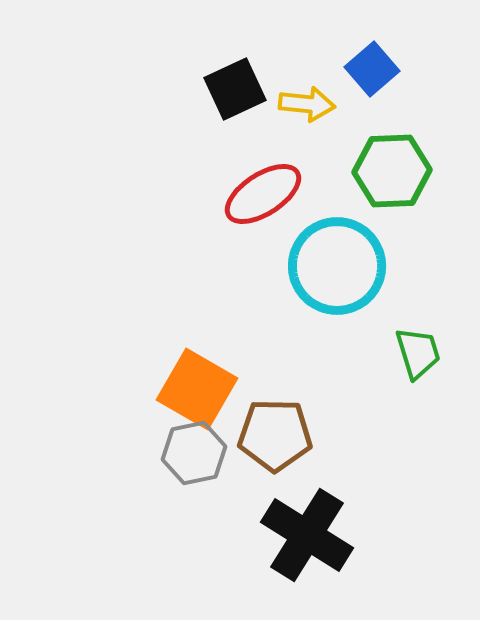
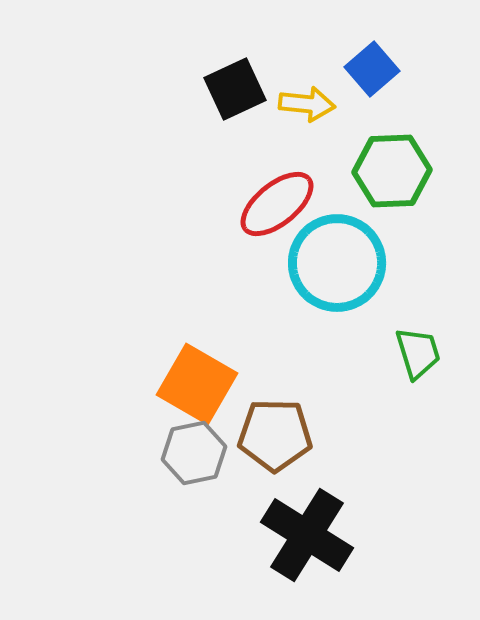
red ellipse: moved 14 px right, 10 px down; rotated 6 degrees counterclockwise
cyan circle: moved 3 px up
orange square: moved 5 px up
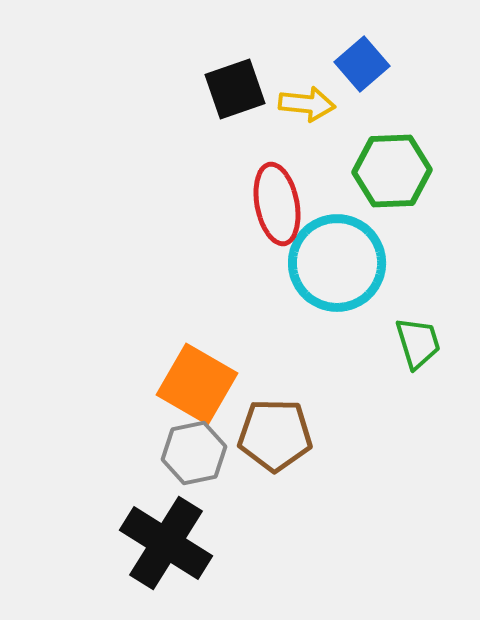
blue square: moved 10 px left, 5 px up
black square: rotated 6 degrees clockwise
red ellipse: rotated 62 degrees counterclockwise
green trapezoid: moved 10 px up
black cross: moved 141 px left, 8 px down
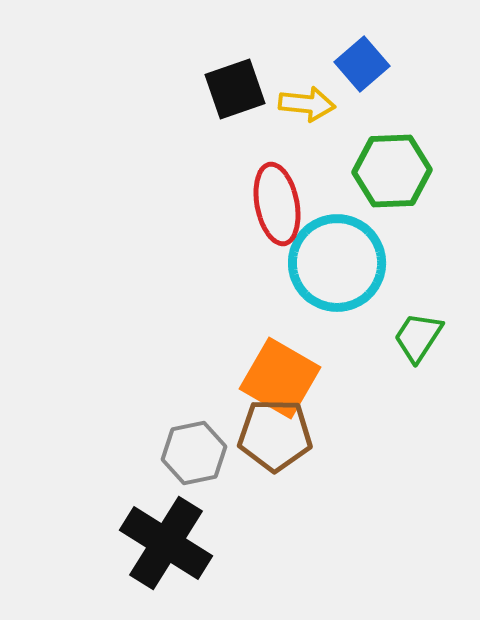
green trapezoid: moved 6 px up; rotated 130 degrees counterclockwise
orange square: moved 83 px right, 6 px up
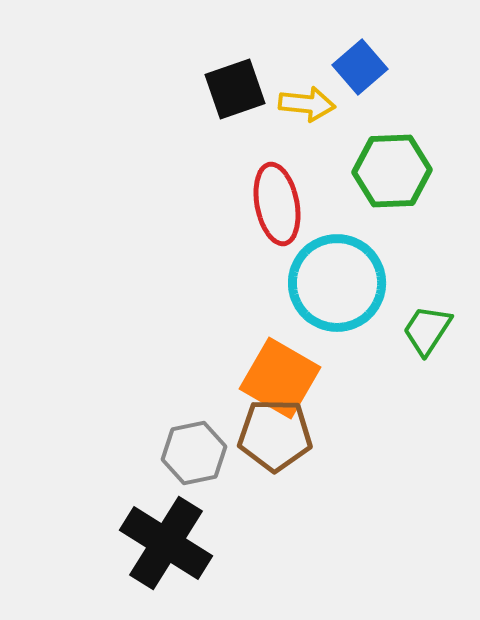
blue square: moved 2 px left, 3 px down
cyan circle: moved 20 px down
green trapezoid: moved 9 px right, 7 px up
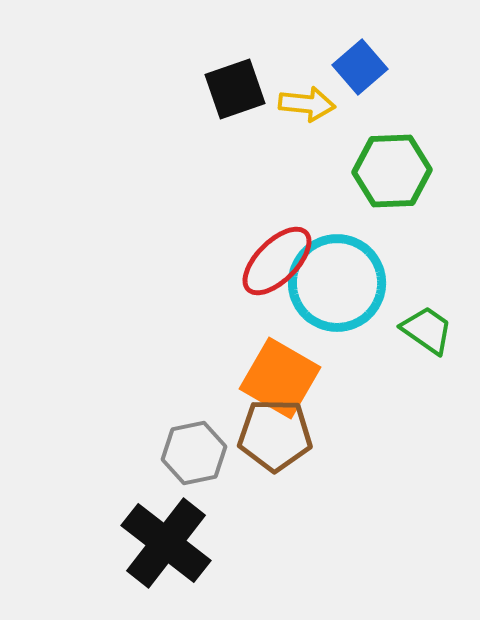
red ellipse: moved 57 px down; rotated 56 degrees clockwise
green trapezoid: rotated 92 degrees clockwise
black cross: rotated 6 degrees clockwise
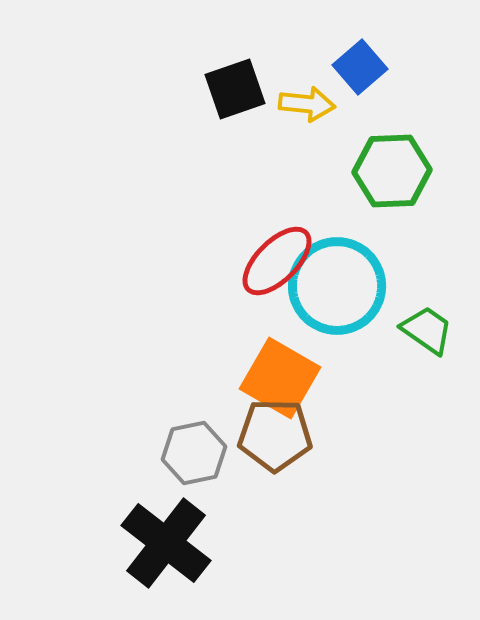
cyan circle: moved 3 px down
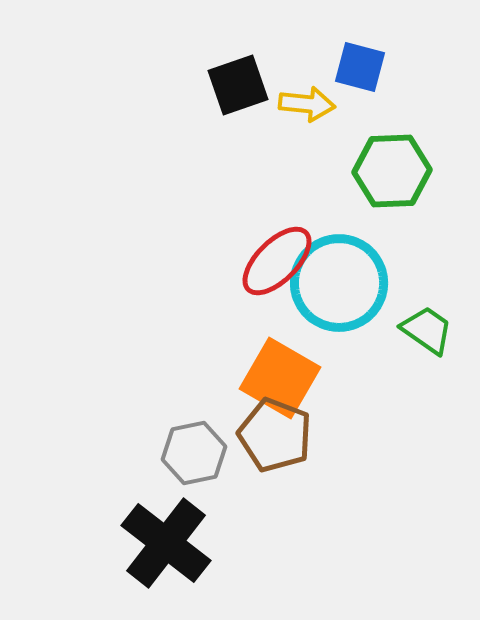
blue square: rotated 34 degrees counterclockwise
black square: moved 3 px right, 4 px up
cyan circle: moved 2 px right, 3 px up
brown pentagon: rotated 20 degrees clockwise
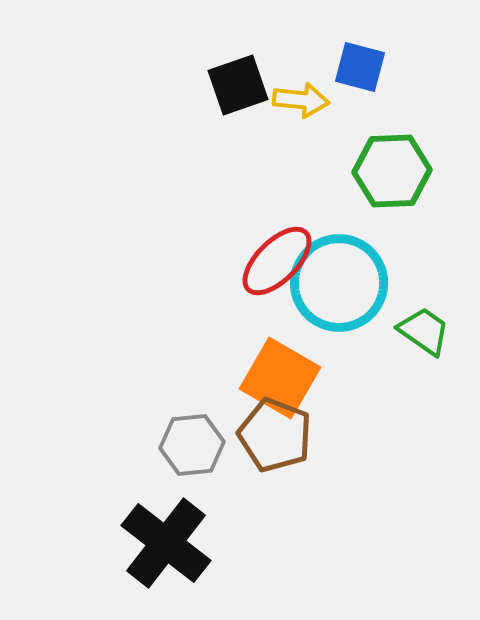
yellow arrow: moved 6 px left, 4 px up
green trapezoid: moved 3 px left, 1 px down
gray hexagon: moved 2 px left, 8 px up; rotated 6 degrees clockwise
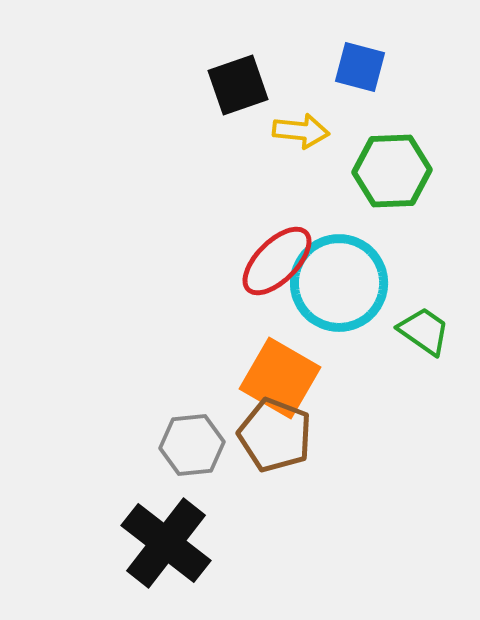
yellow arrow: moved 31 px down
